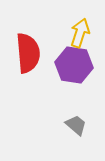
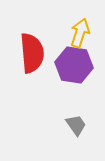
red semicircle: moved 4 px right
gray trapezoid: rotated 15 degrees clockwise
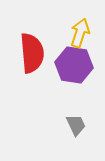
gray trapezoid: rotated 10 degrees clockwise
